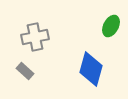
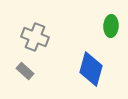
green ellipse: rotated 25 degrees counterclockwise
gray cross: rotated 32 degrees clockwise
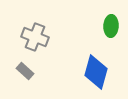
blue diamond: moved 5 px right, 3 px down
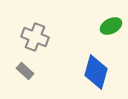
green ellipse: rotated 60 degrees clockwise
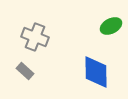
blue diamond: rotated 16 degrees counterclockwise
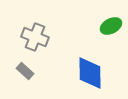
blue diamond: moved 6 px left, 1 px down
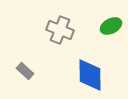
gray cross: moved 25 px right, 7 px up
blue diamond: moved 2 px down
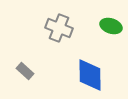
green ellipse: rotated 45 degrees clockwise
gray cross: moved 1 px left, 2 px up
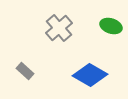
gray cross: rotated 28 degrees clockwise
blue diamond: rotated 60 degrees counterclockwise
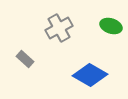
gray cross: rotated 12 degrees clockwise
gray rectangle: moved 12 px up
